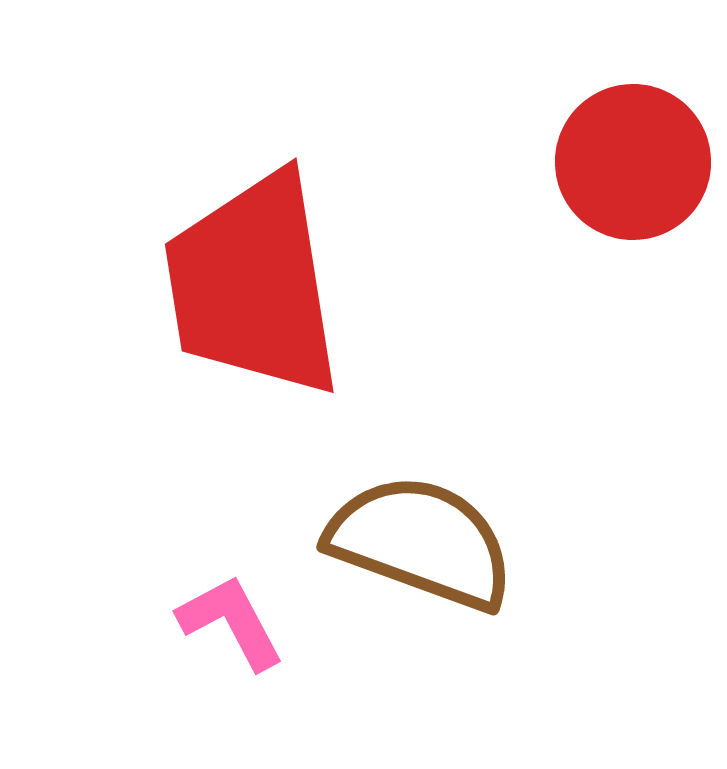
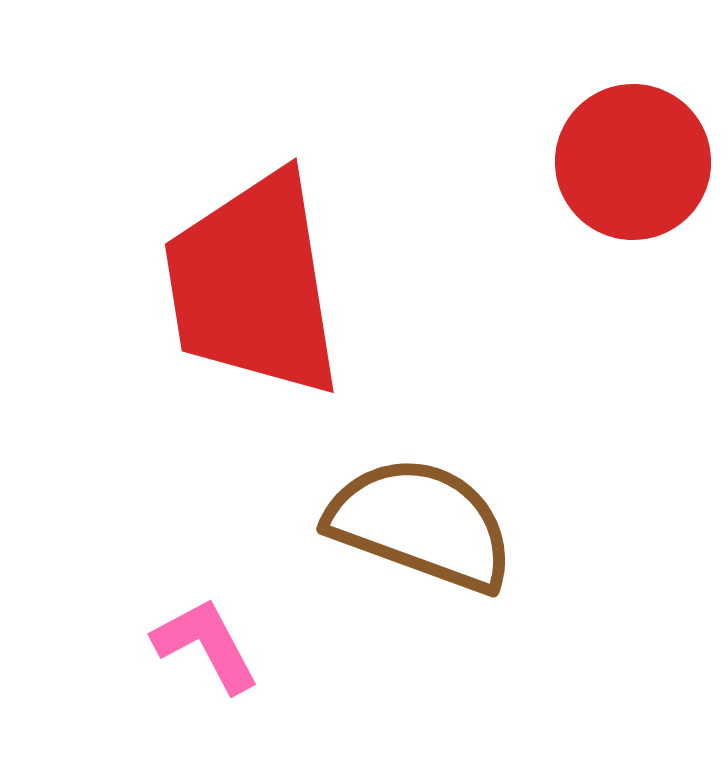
brown semicircle: moved 18 px up
pink L-shape: moved 25 px left, 23 px down
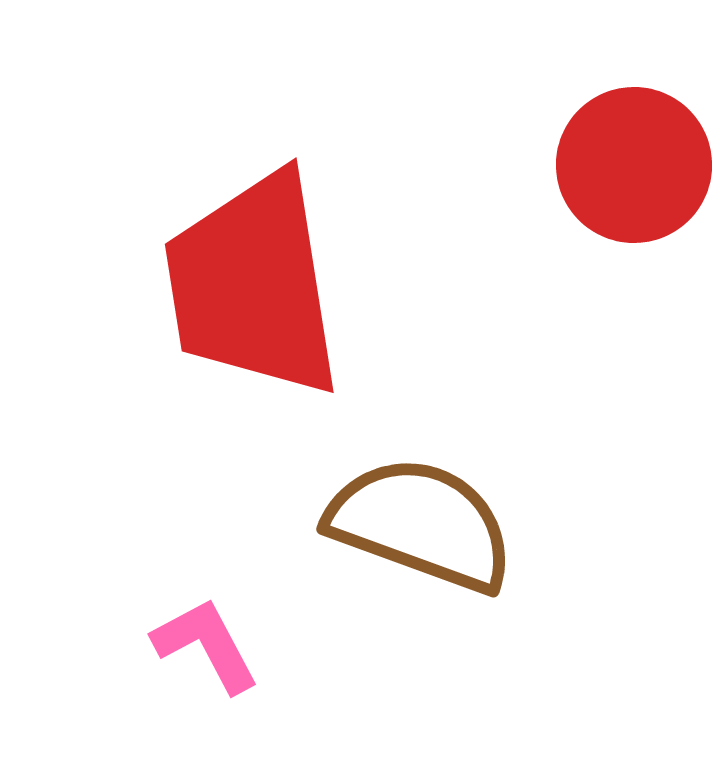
red circle: moved 1 px right, 3 px down
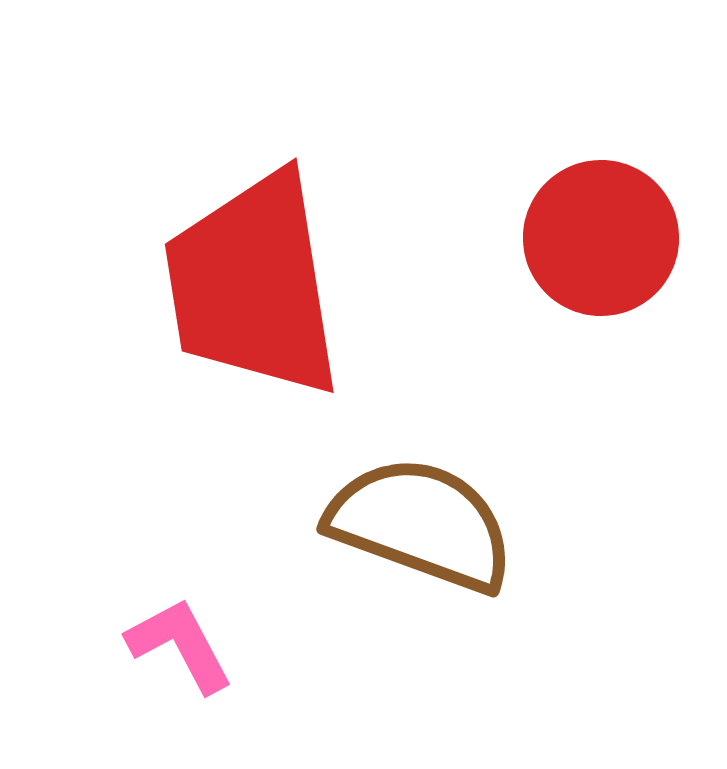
red circle: moved 33 px left, 73 px down
pink L-shape: moved 26 px left
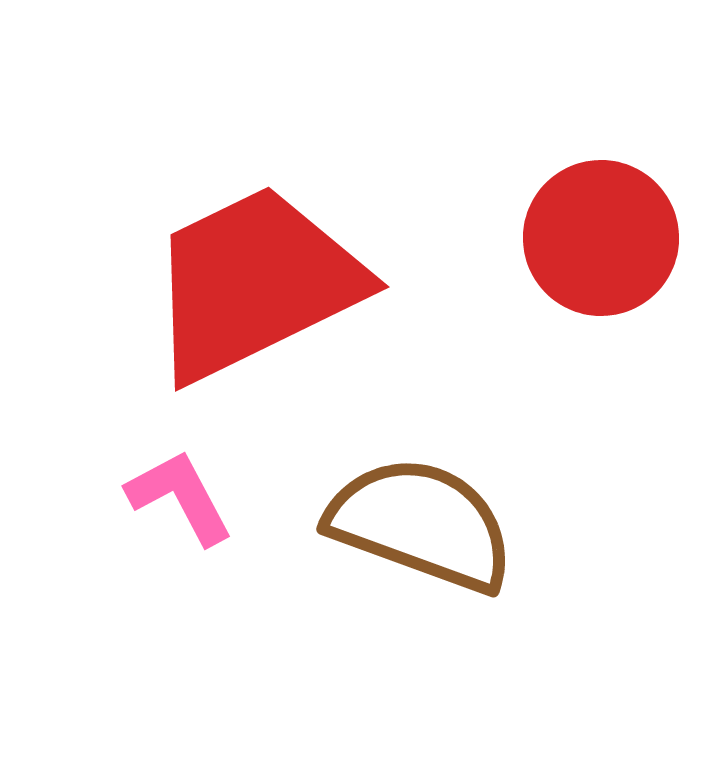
red trapezoid: moved 2 px right, 2 px up; rotated 73 degrees clockwise
pink L-shape: moved 148 px up
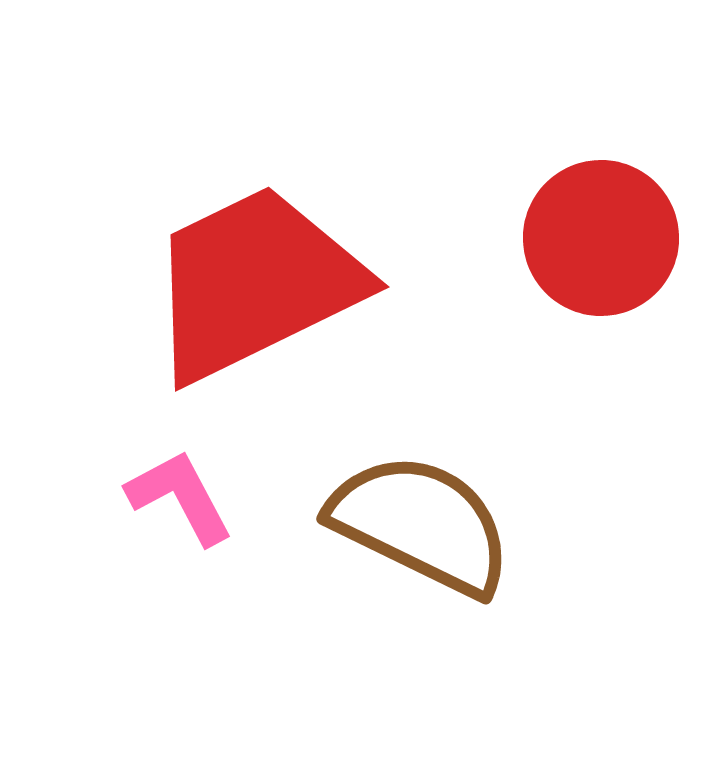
brown semicircle: rotated 6 degrees clockwise
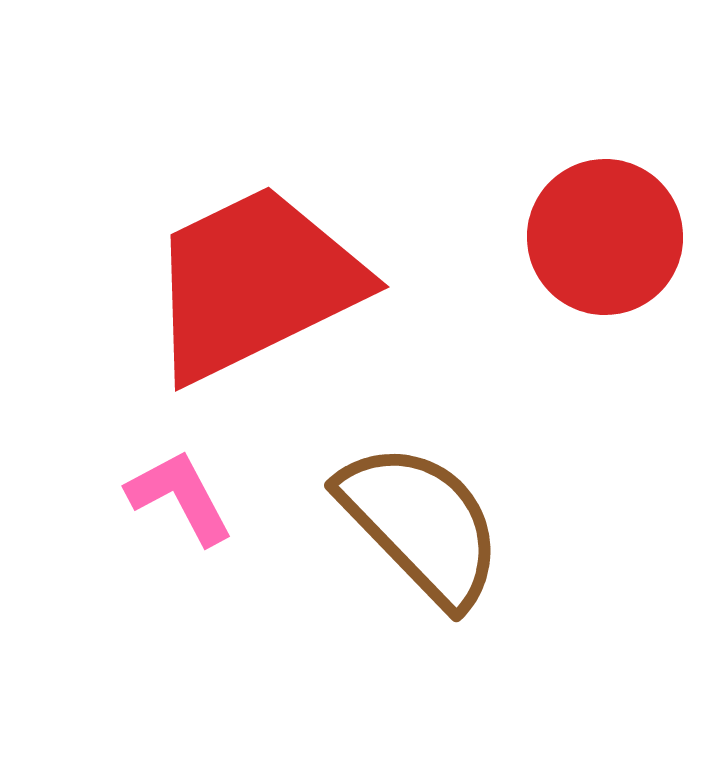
red circle: moved 4 px right, 1 px up
brown semicircle: rotated 20 degrees clockwise
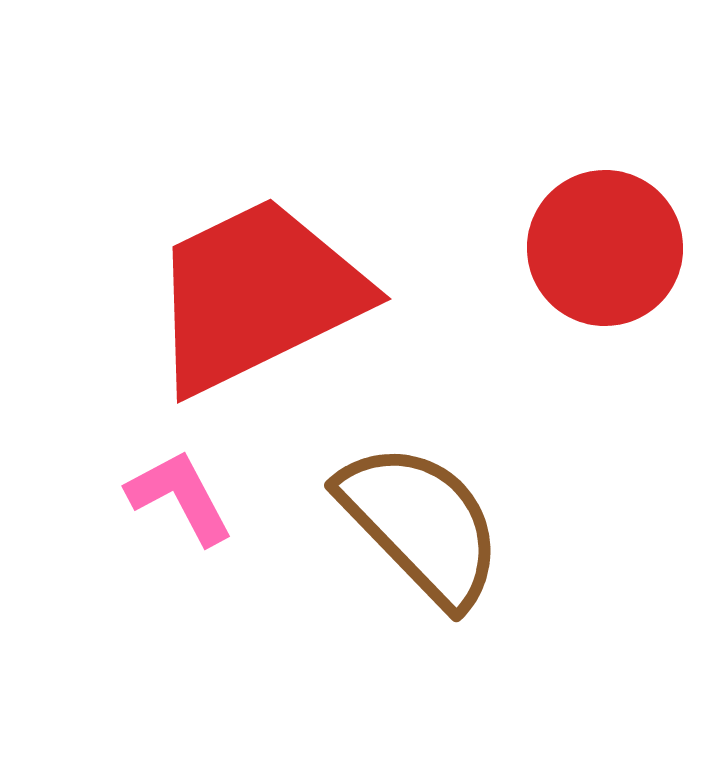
red circle: moved 11 px down
red trapezoid: moved 2 px right, 12 px down
